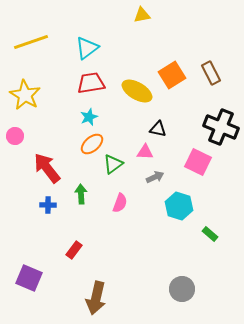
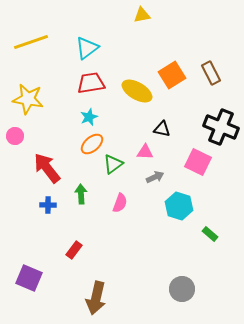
yellow star: moved 3 px right, 4 px down; rotated 20 degrees counterclockwise
black triangle: moved 4 px right
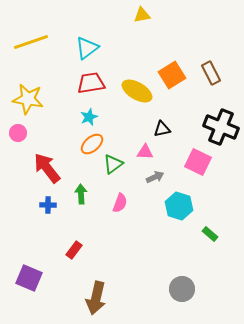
black triangle: rotated 24 degrees counterclockwise
pink circle: moved 3 px right, 3 px up
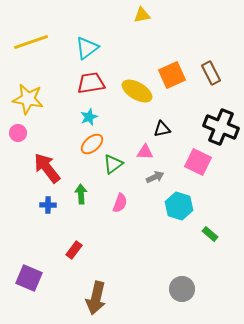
orange square: rotated 8 degrees clockwise
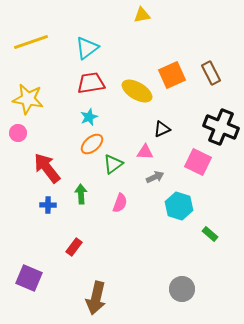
black triangle: rotated 12 degrees counterclockwise
red rectangle: moved 3 px up
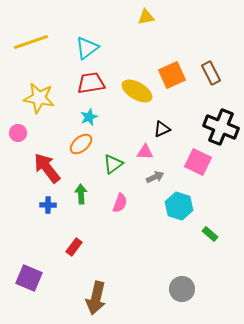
yellow triangle: moved 4 px right, 2 px down
yellow star: moved 11 px right, 1 px up
orange ellipse: moved 11 px left
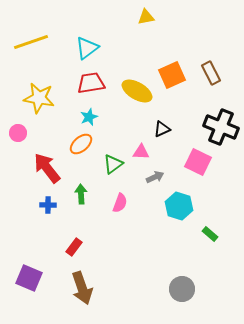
pink triangle: moved 4 px left
brown arrow: moved 14 px left, 10 px up; rotated 32 degrees counterclockwise
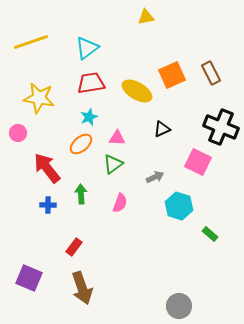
pink triangle: moved 24 px left, 14 px up
gray circle: moved 3 px left, 17 px down
